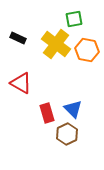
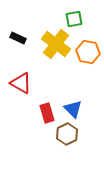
orange hexagon: moved 1 px right, 2 px down
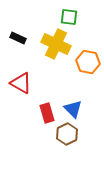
green square: moved 5 px left, 2 px up; rotated 18 degrees clockwise
yellow cross: rotated 12 degrees counterclockwise
orange hexagon: moved 10 px down
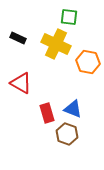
blue triangle: rotated 24 degrees counterclockwise
brown hexagon: rotated 15 degrees counterclockwise
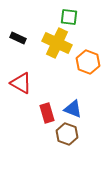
yellow cross: moved 1 px right, 1 px up
orange hexagon: rotated 10 degrees clockwise
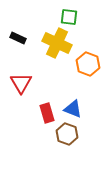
orange hexagon: moved 2 px down
red triangle: rotated 30 degrees clockwise
